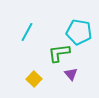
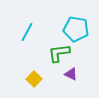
cyan pentagon: moved 3 px left, 3 px up
purple triangle: rotated 24 degrees counterclockwise
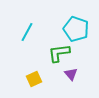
cyan pentagon: rotated 10 degrees clockwise
purple triangle: rotated 24 degrees clockwise
yellow square: rotated 21 degrees clockwise
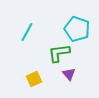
cyan pentagon: moved 1 px right
purple triangle: moved 2 px left
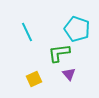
cyan line: rotated 54 degrees counterclockwise
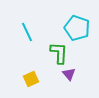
cyan pentagon: moved 1 px up
green L-shape: rotated 100 degrees clockwise
yellow square: moved 3 px left
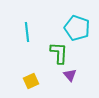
cyan line: rotated 18 degrees clockwise
purple triangle: moved 1 px right, 1 px down
yellow square: moved 2 px down
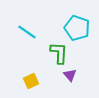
cyan line: rotated 48 degrees counterclockwise
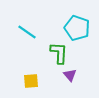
yellow square: rotated 21 degrees clockwise
